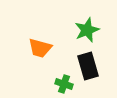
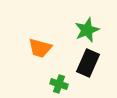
black rectangle: moved 3 px up; rotated 40 degrees clockwise
green cross: moved 5 px left
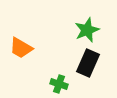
orange trapezoid: moved 19 px left; rotated 15 degrees clockwise
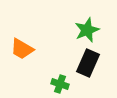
orange trapezoid: moved 1 px right, 1 px down
green cross: moved 1 px right
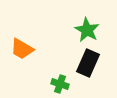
green star: rotated 20 degrees counterclockwise
